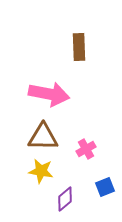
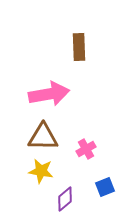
pink arrow: rotated 21 degrees counterclockwise
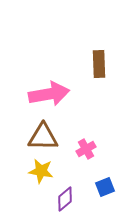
brown rectangle: moved 20 px right, 17 px down
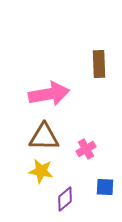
brown triangle: moved 1 px right
blue square: rotated 24 degrees clockwise
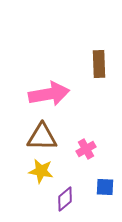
brown triangle: moved 2 px left
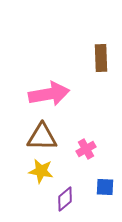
brown rectangle: moved 2 px right, 6 px up
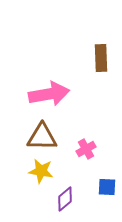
blue square: moved 2 px right
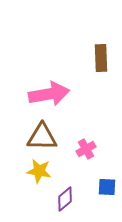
yellow star: moved 2 px left
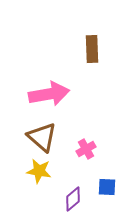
brown rectangle: moved 9 px left, 9 px up
brown triangle: rotated 40 degrees clockwise
purple diamond: moved 8 px right
